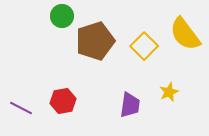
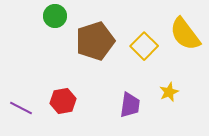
green circle: moved 7 px left
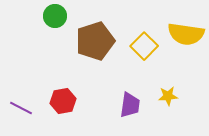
yellow semicircle: moved 1 px right; rotated 45 degrees counterclockwise
yellow star: moved 1 px left, 4 px down; rotated 18 degrees clockwise
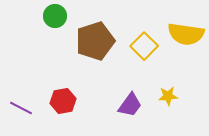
purple trapezoid: rotated 28 degrees clockwise
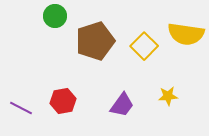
purple trapezoid: moved 8 px left
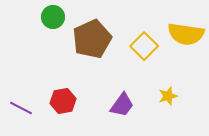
green circle: moved 2 px left, 1 px down
brown pentagon: moved 3 px left, 2 px up; rotated 6 degrees counterclockwise
yellow star: rotated 12 degrees counterclockwise
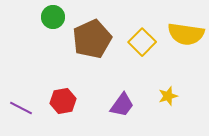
yellow square: moved 2 px left, 4 px up
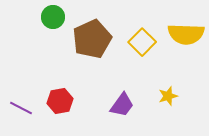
yellow semicircle: rotated 6 degrees counterclockwise
red hexagon: moved 3 px left
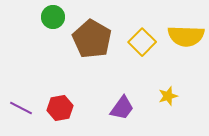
yellow semicircle: moved 2 px down
brown pentagon: rotated 18 degrees counterclockwise
red hexagon: moved 7 px down
purple trapezoid: moved 3 px down
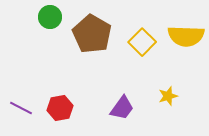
green circle: moved 3 px left
brown pentagon: moved 5 px up
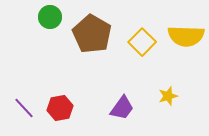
purple line: moved 3 px right; rotated 20 degrees clockwise
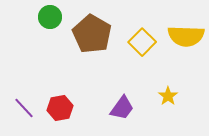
yellow star: rotated 18 degrees counterclockwise
